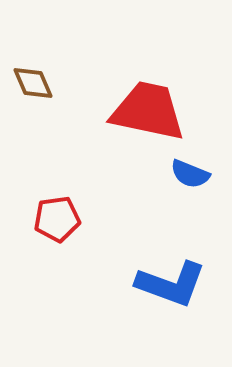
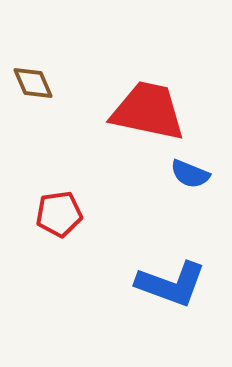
red pentagon: moved 2 px right, 5 px up
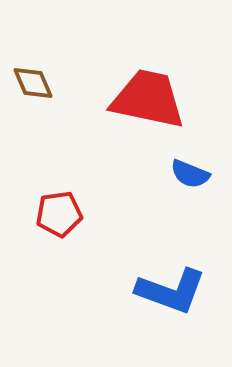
red trapezoid: moved 12 px up
blue L-shape: moved 7 px down
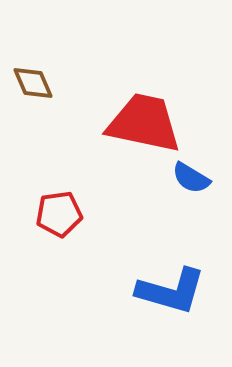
red trapezoid: moved 4 px left, 24 px down
blue semicircle: moved 1 px right, 4 px down; rotated 9 degrees clockwise
blue L-shape: rotated 4 degrees counterclockwise
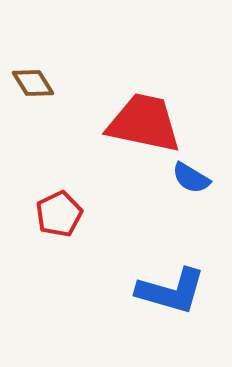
brown diamond: rotated 9 degrees counterclockwise
red pentagon: rotated 18 degrees counterclockwise
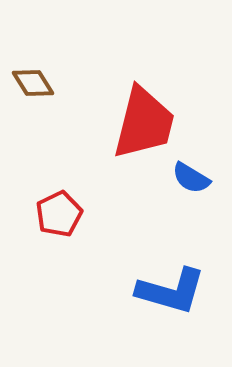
red trapezoid: rotated 92 degrees clockwise
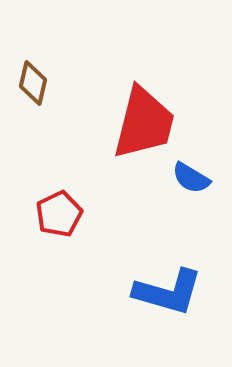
brown diamond: rotated 45 degrees clockwise
blue L-shape: moved 3 px left, 1 px down
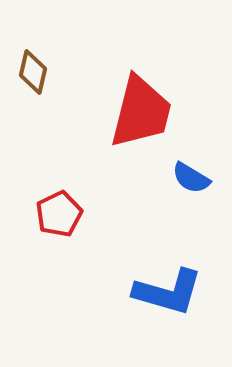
brown diamond: moved 11 px up
red trapezoid: moved 3 px left, 11 px up
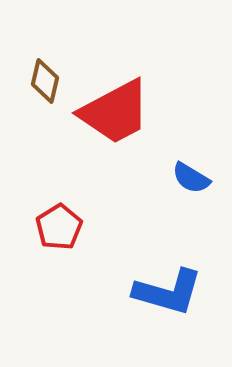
brown diamond: moved 12 px right, 9 px down
red trapezoid: moved 26 px left; rotated 48 degrees clockwise
red pentagon: moved 13 px down; rotated 6 degrees counterclockwise
